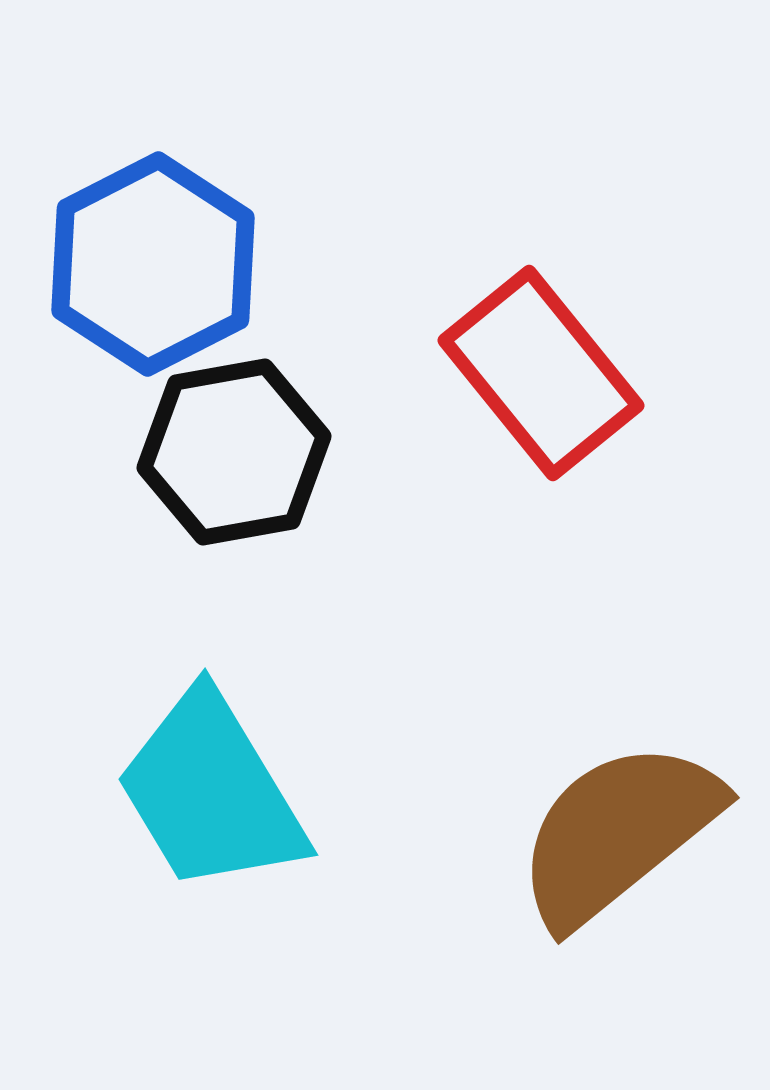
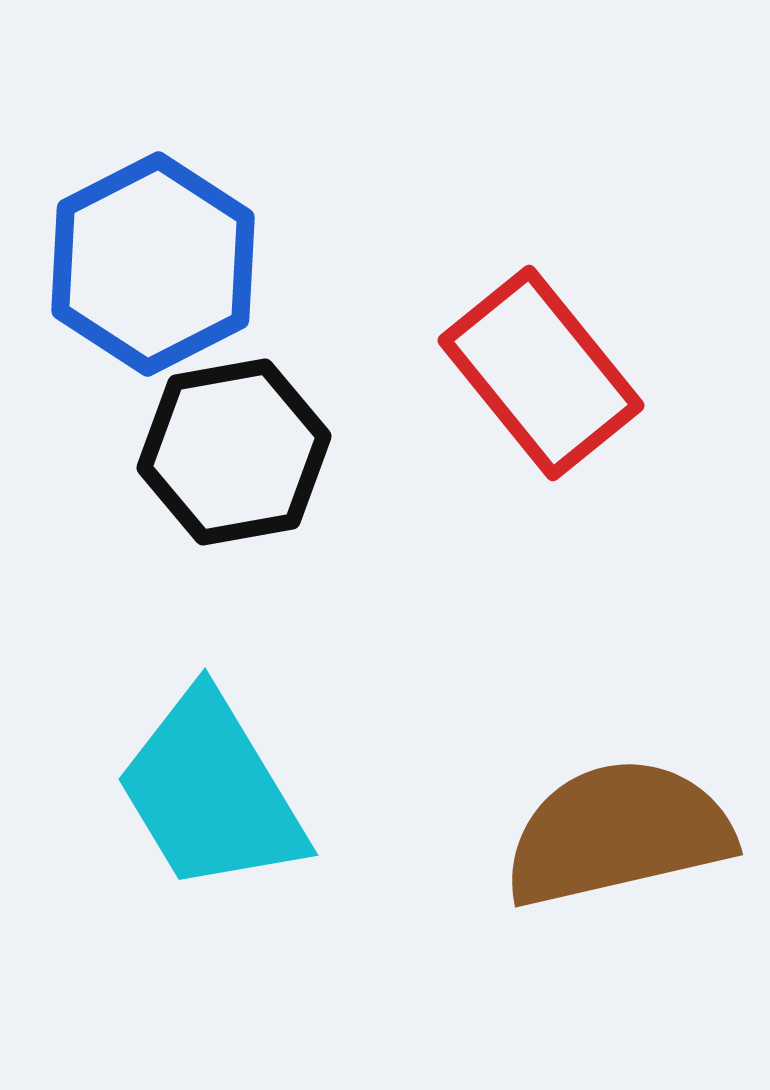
brown semicircle: rotated 26 degrees clockwise
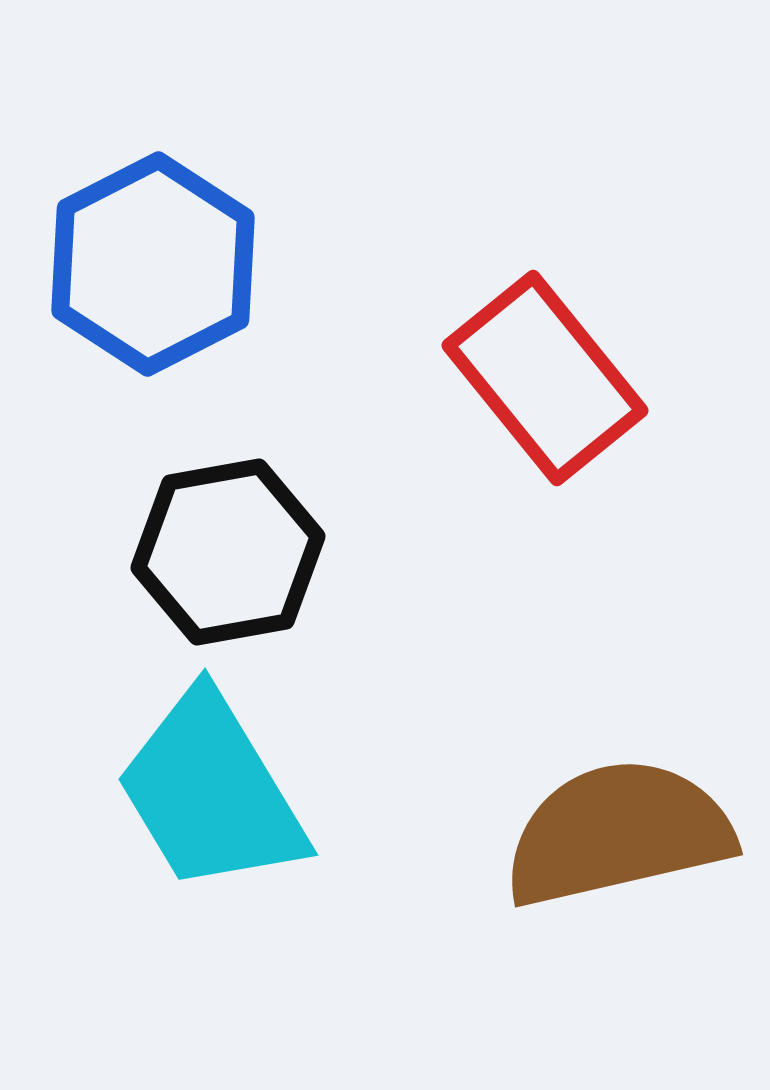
red rectangle: moved 4 px right, 5 px down
black hexagon: moved 6 px left, 100 px down
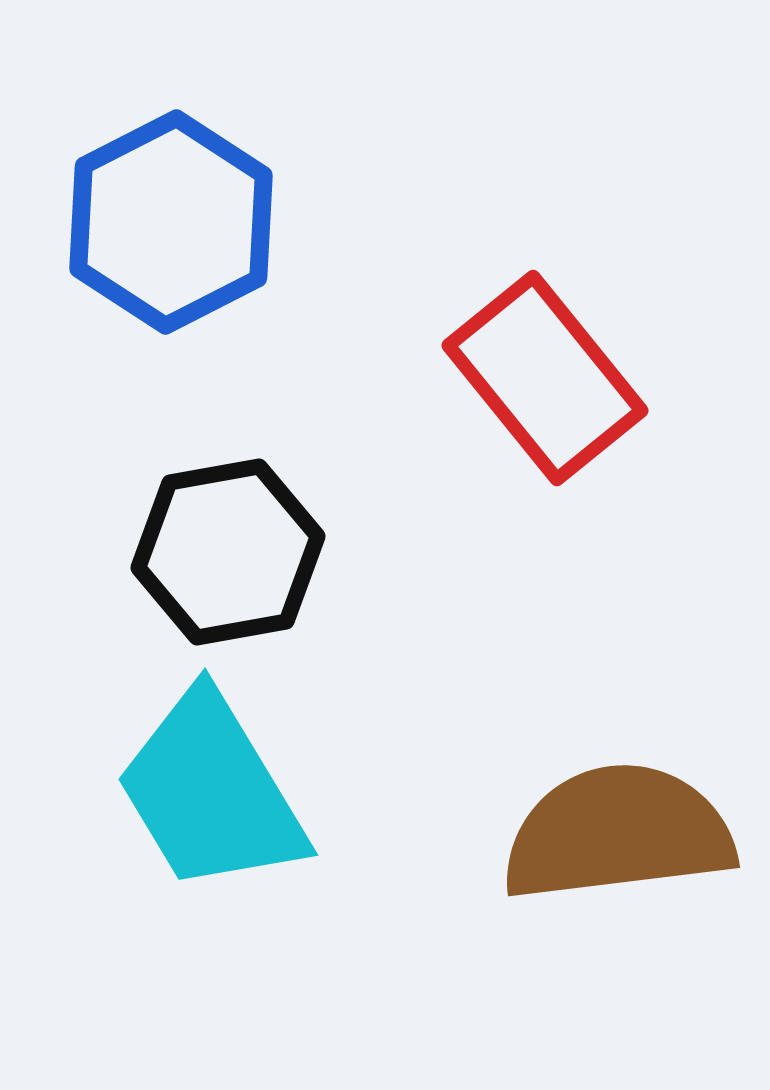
blue hexagon: moved 18 px right, 42 px up
brown semicircle: rotated 6 degrees clockwise
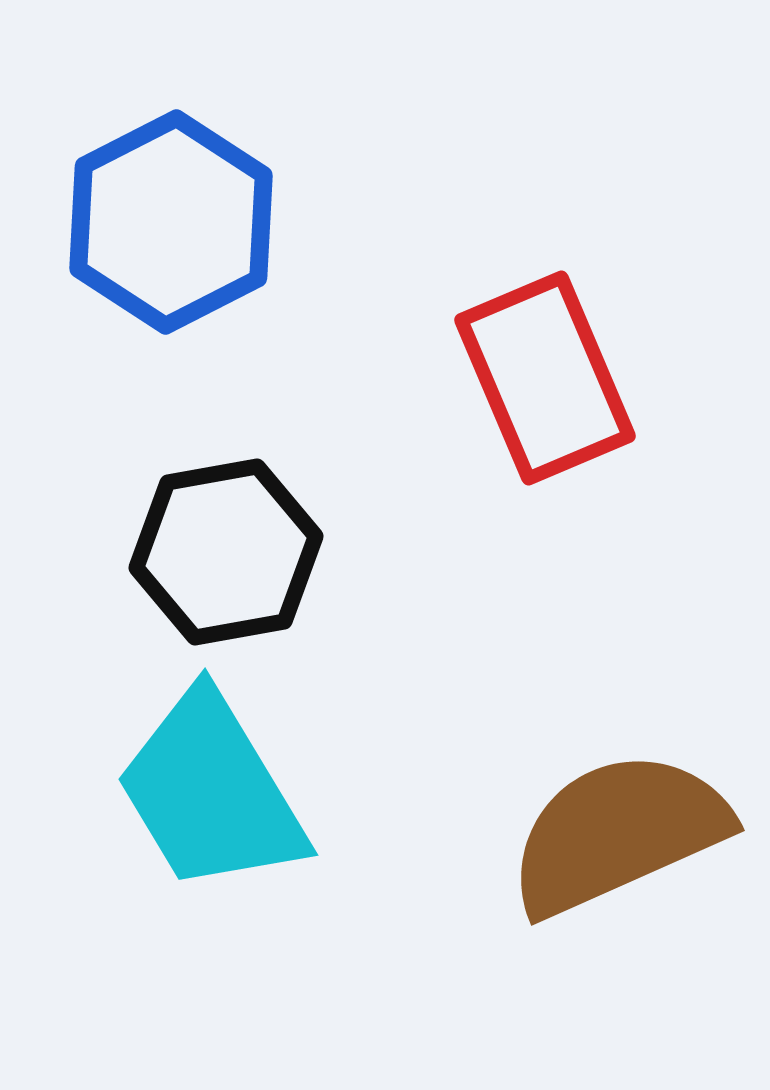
red rectangle: rotated 16 degrees clockwise
black hexagon: moved 2 px left
brown semicircle: rotated 17 degrees counterclockwise
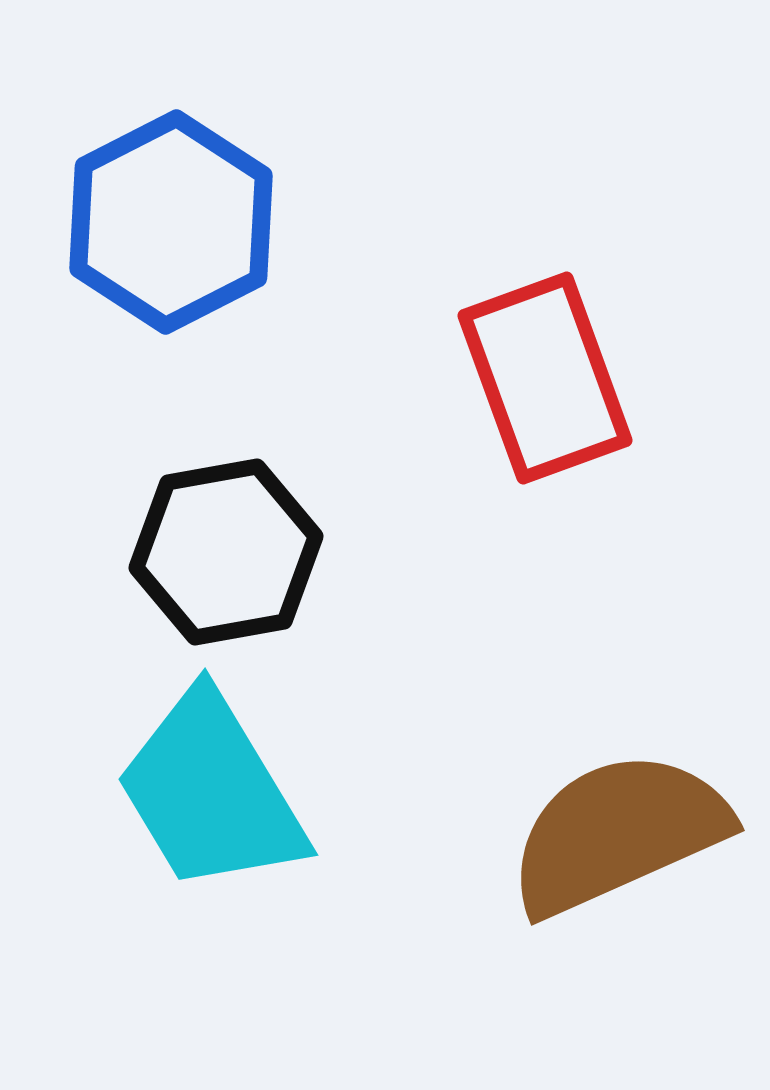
red rectangle: rotated 3 degrees clockwise
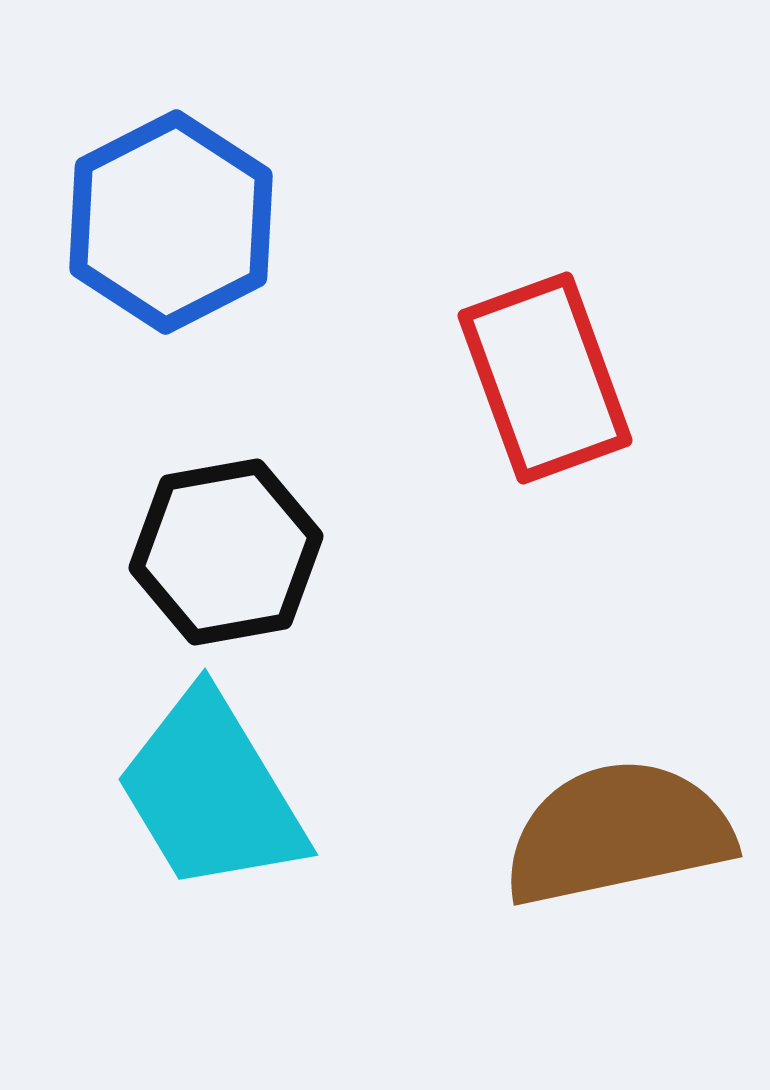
brown semicircle: rotated 12 degrees clockwise
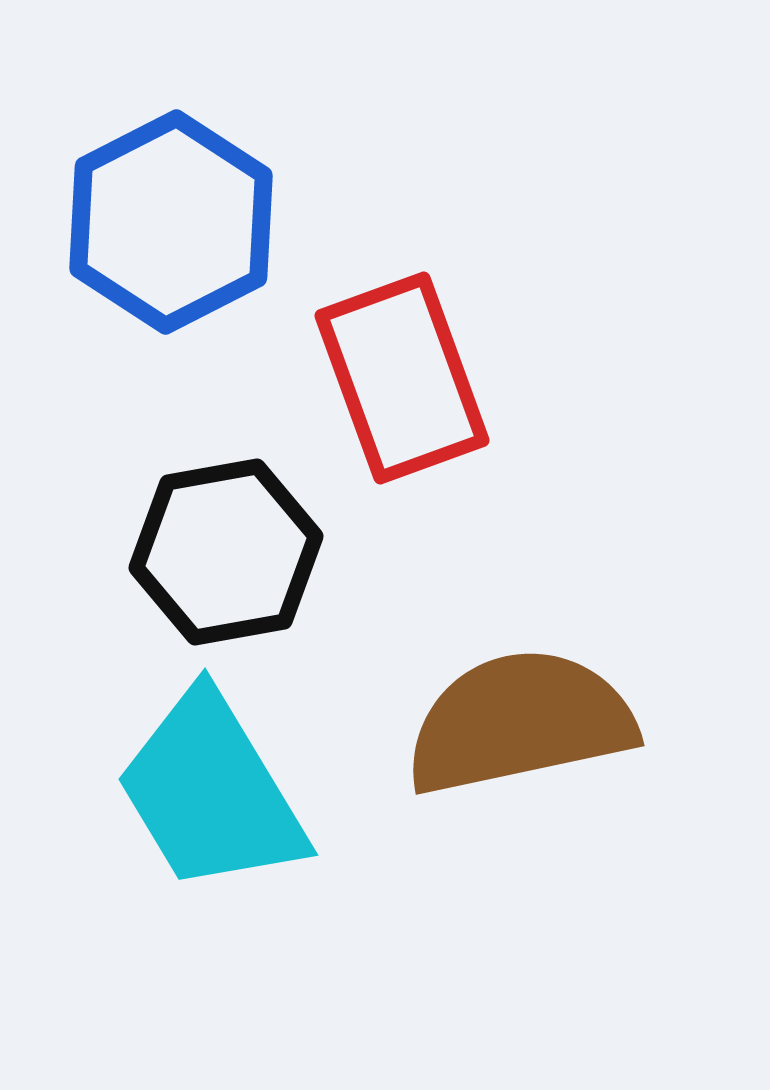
red rectangle: moved 143 px left
brown semicircle: moved 98 px left, 111 px up
